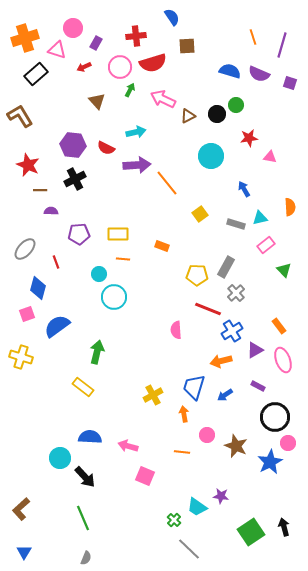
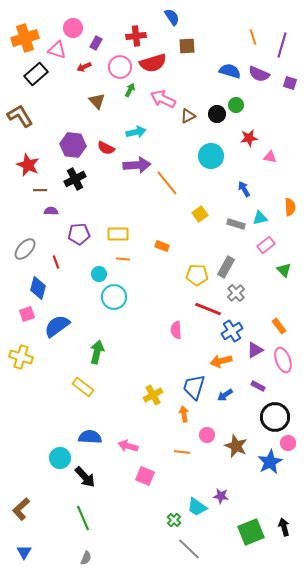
green square at (251, 532): rotated 12 degrees clockwise
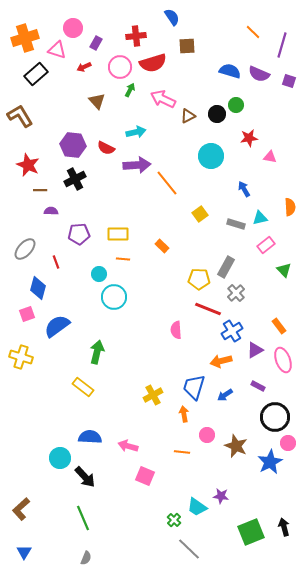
orange line at (253, 37): moved 5 px up; rotated 28 degrees counterclockwise
purple square at (290, 83): moved 1 px left, 2 px up
orange rectangle at (162, 246): rotated 24 degrees clockwise
yellow pentagon at (197, 275): moved 2 px right, 4 px down
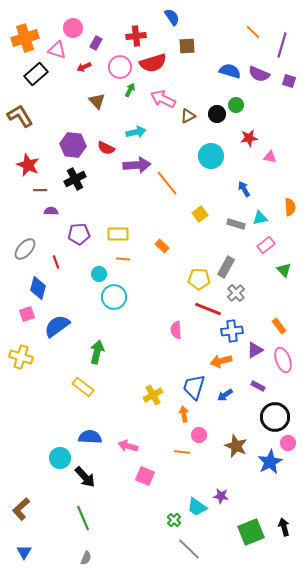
blue cross at (232, 331): rotated 25 degrees clockwise
pink circle at (207, 435): moved 8 px left
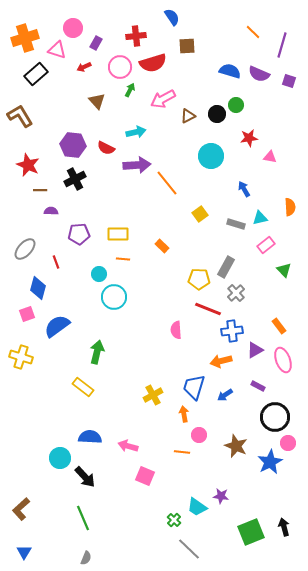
pink arrow at (163, 99): rotated 55 degrees counterclockwise
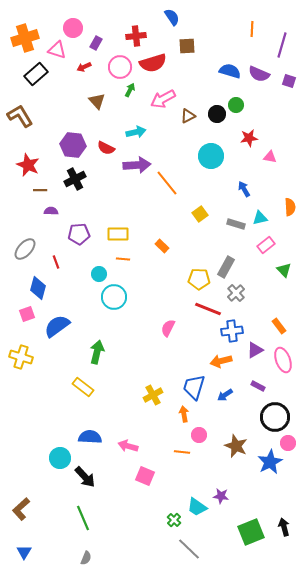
orange line at (253, 32): moved 1 px left, 3 px up; rotated 49 degrees clockwise
pink semicircle at (176, 330): moved 8 px left, 2 px up; rotated 30 degrees clockwise
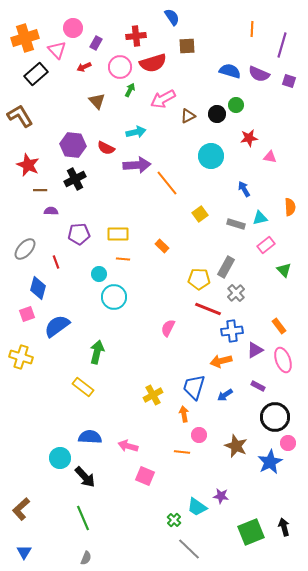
pink triangle at (57, 50): rotated 30 degrees clockwise
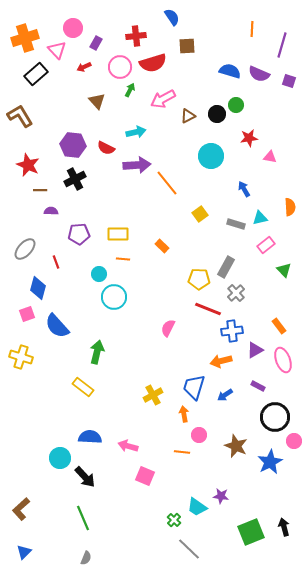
blue semicircle at (57, 326): rotated 96 degrees counterclockwise
pink circle at (288, 443): moved 6 px right, 2 px up
blue triangle at (24, 552): rotated 14 degrees clockwise
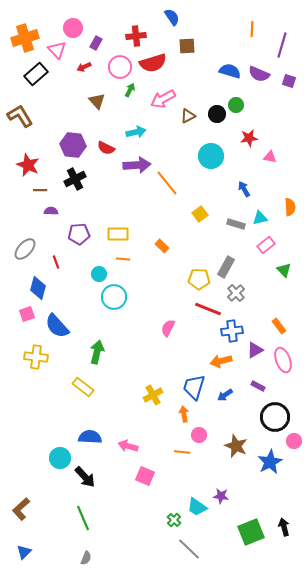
yellow cross at (21, 357): moved 15 px right; rotated 10 degrees counterclockwise
